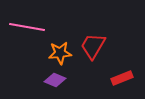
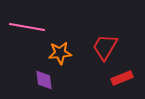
red trapezoid: moved 12 px right, 1 px down
purple diamond: moved 11 px left; rotated 60 degrees clockwise
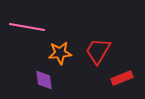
red trapezoid: moved 7 px left, 4 px down
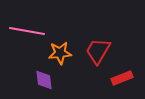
pink line: moved 4 px down
